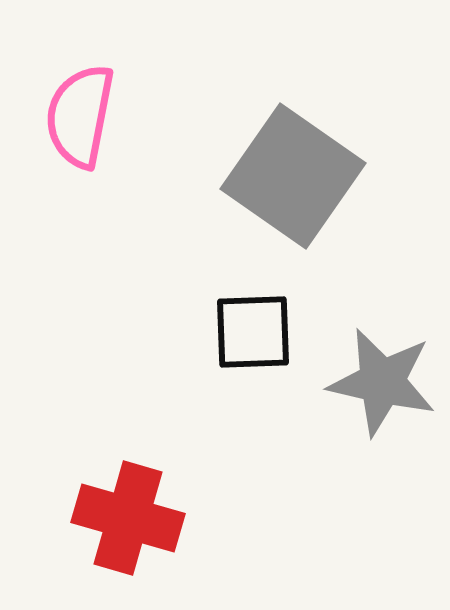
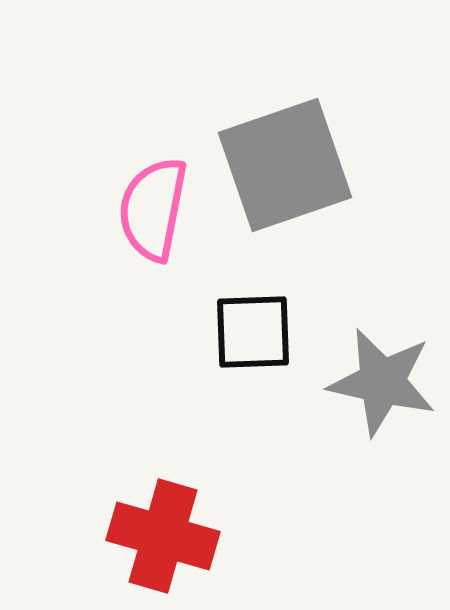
pink semicircle: moved 73 px right, 93 px down
gray square: moved 8 px left, 11 px up; rotated 36 degrees clockwise
red cross: moved 35 px right, 18 px down
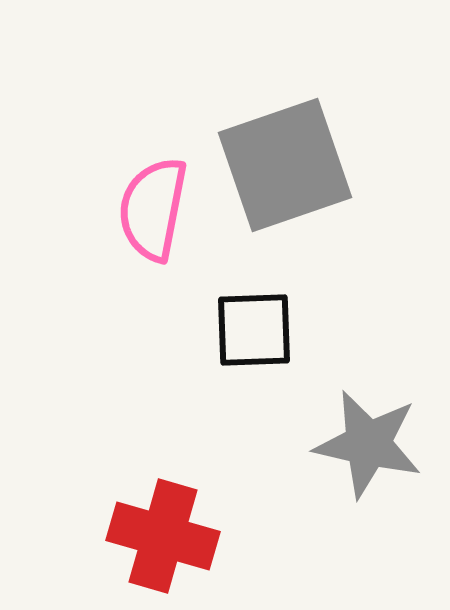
black square: moved 1 px right, 2 px up
gray star: moved 14 px left, 62 px down
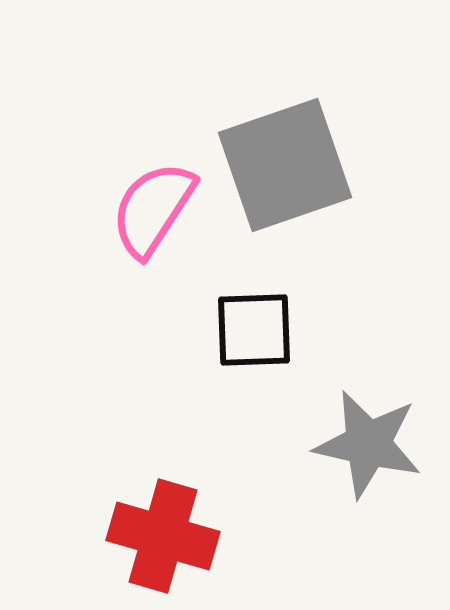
pink semicircle: rotated 22 degrees clockwise
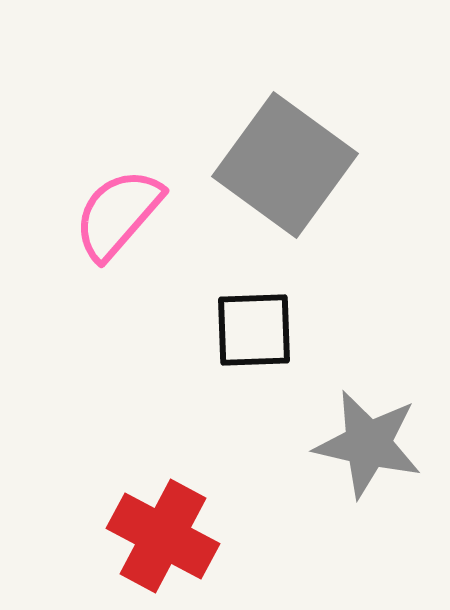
gray square: rotated 35 degrees counterclockwise
pink semicircle: moved 35 px left, 5 px down; rotated 8 degrees clockwise
red cross: rotated 12 degrees clockwise
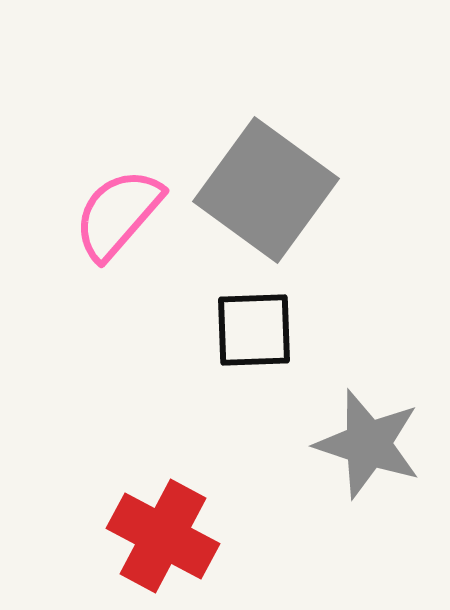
gray square: moved 19 px left, 25 px down
gray star: rotated 5 degrees clockwise
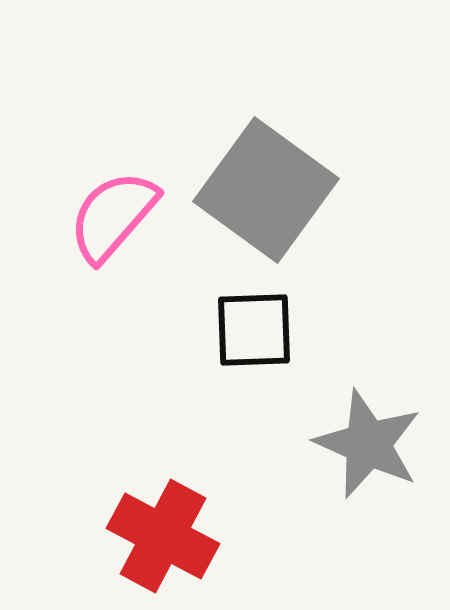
pink semicircle: moved 5 px left, 2 px down
gray star: rotated 6 degrees clockwise
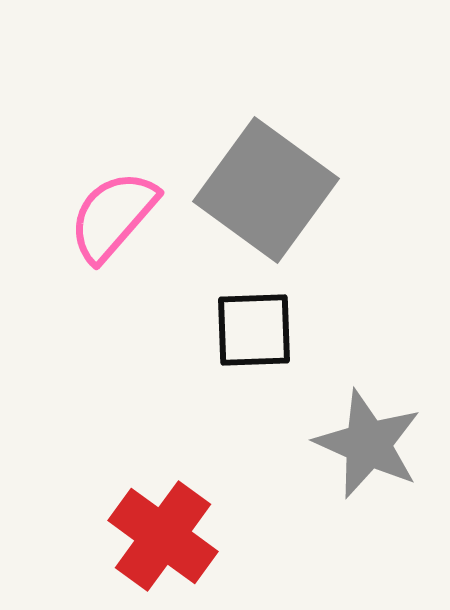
red cross: rotated 8 degrees clockwise
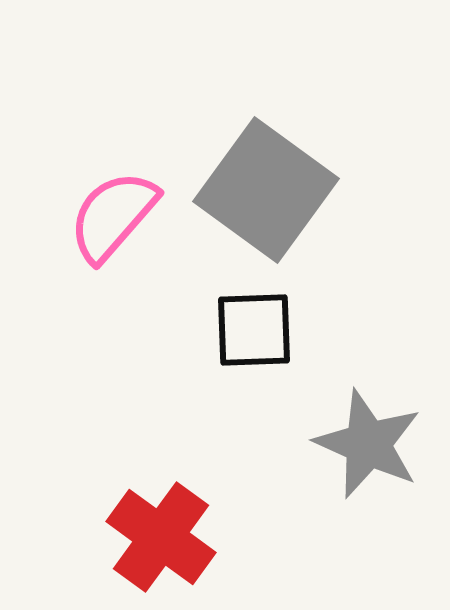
red cross: moved 2 px left, 1 px down
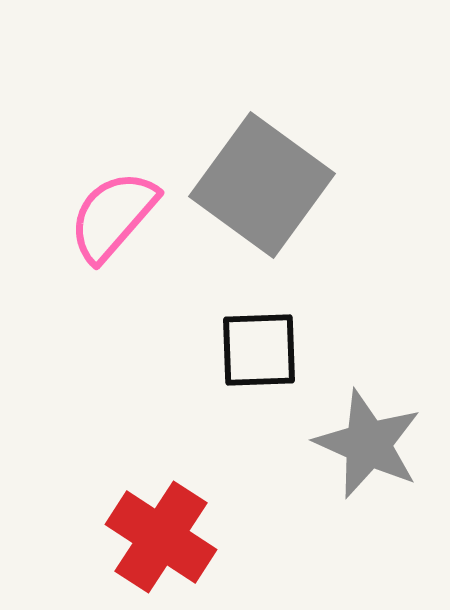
gray square: moved 4 px left, 5 px up
black square: moved 5 px right, 20 px down
red cross: rotated 3 degrees counterclockwise
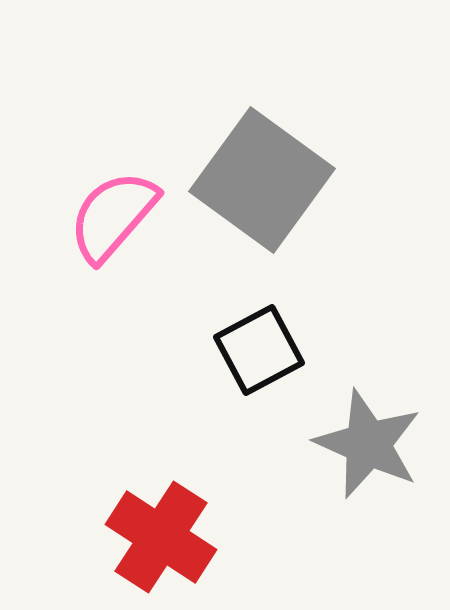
gray square: moved 5 px up
black square: rotated 26 degrees counterclockwise
